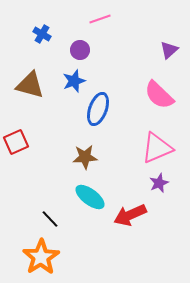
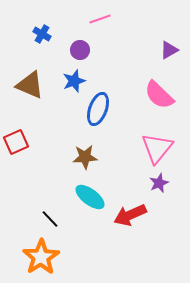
purple triangle: rotated 12 degrees clockwise
brown triangle: rotated 8 degrees clockwise
pink triangle: rotated 28 degrees counterclockwise
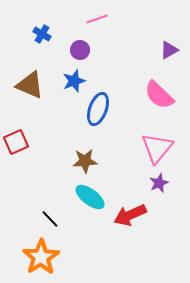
pink line: moved 3 px left
brown star: moved 4 px down
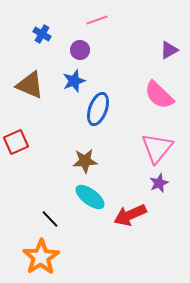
pink line: moved 1 px down
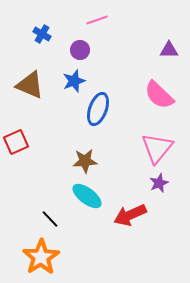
purple triangle: rotated 30 degrees clockwise
cyan ellipse: moved 3 px left, 1 px up
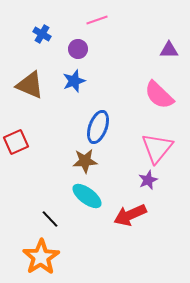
purple circle: moved 2 px left, 1 px up
blue ellipse: moved 18 px down
purple star: moved 11 px left, 3 px up
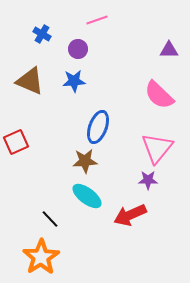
blue star: rotated 15 degrees clockwise
brown triangle: moved 4 px up
purple star: rotated 24 degrees clockwise
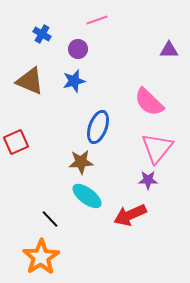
blue star: rotated 10 degrees counterclockwise
pink semicircle: moved 10 px left, 7 px down
brown star: moved 4 px left, 1 px down
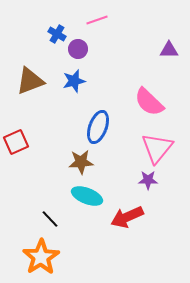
blue cross: moved 15 px right
brown triangle: rotated 44 degrees counterclockwise
cyan ellipse: rotated 16 degrees counterclockwise
red arrow: moved 3 px left, 2 px down
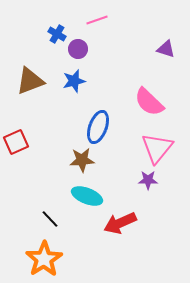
purple triangle: moved 3 px left, 1 px up; rotated 18 degrees clockwise
brown star: moved 1 px right, 2 px up
red arrow: moved 7 px left, 6 px down
orange star: moved 3 px right, 2 px down
